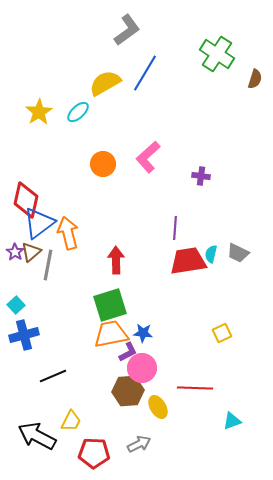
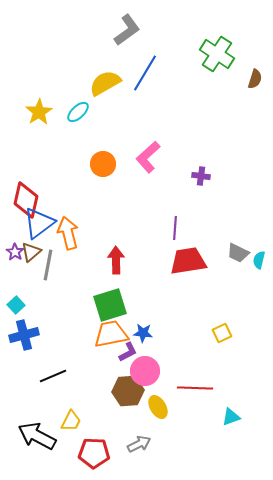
cyan semicircle: moved 48 px right, 6 px down
pink circle: moved 3 px right, 3 px down
cyan triangle: moved 1 px left, 4 px up
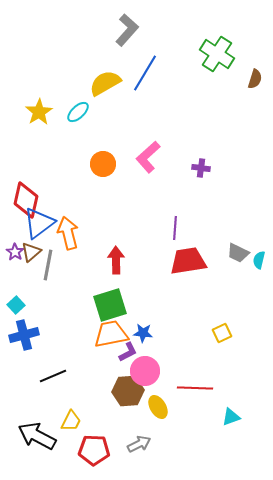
gray L-shape: rotated 12 degrees counterclockwise
purple cross: moved 8 px up
red pentagon: moved 3 px up
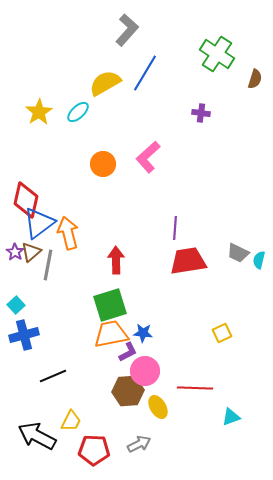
purple cross: moved 55 px up
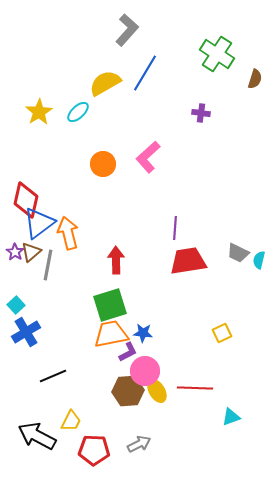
blue cross: moved 2 px right, 3 px up; rotated 16 degrees counterclockwise
yellow ellipse: moved 1 px left, 16 px up
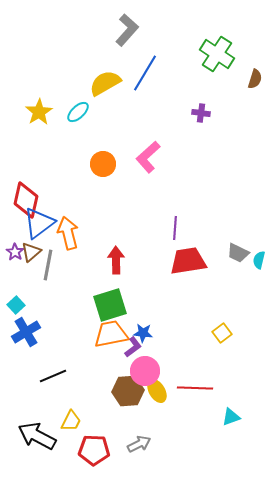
yellow square: rotated 12 degrees counterclockwise
purple L-shape: moved 5 px right, 5 px up; rotated 10 degrees counterclockwise
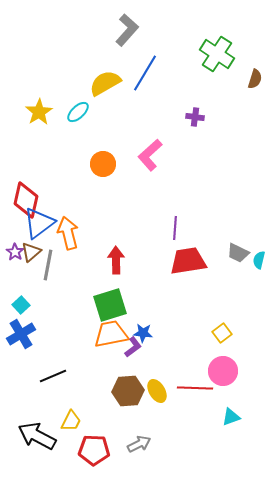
purple cross: moved 6 px left, 4 px down
pink L-shape: moved 2 px right, 2 px up
cyan square: moved 5 px right
blue cross: moved 5 px left, 2 px down
pink circle: moved 78 px right
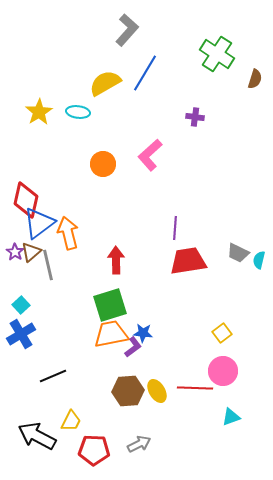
cyan ellipse: rotated 50 degrees clockwise
gray line: rotated 24 degrees counterclockwise
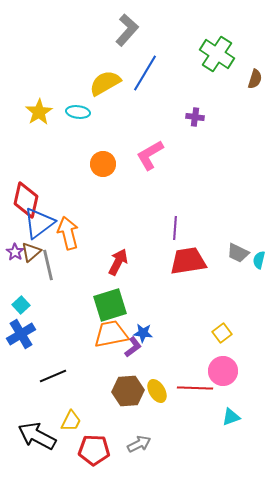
pink L-shape: rotated 12 degrees clockwise
red arrow: moved 2 px right, 2 px down; rotated 28 degrees clockwise
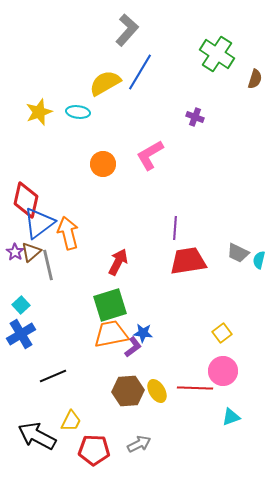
blue line: moved 5 px left, 1 px up
yellow star: rotated 12 degrees clockwise
purple cross: rotated 12 degrees clockwise
